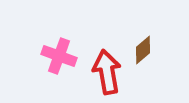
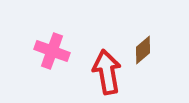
pink cross: moved 7 px left, 5 px up
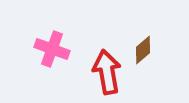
pink cross: moved 2 px up
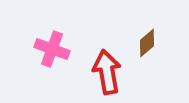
brown diamond: moved 4 px right, 7 px up
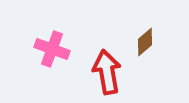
brown diamond: moved 2 px left, 1 px up
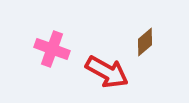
red arrow: rotated 129 degrees clockwise
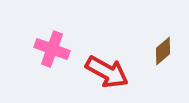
brown diamond: moved 18 px right, 9 px down
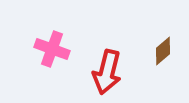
red arrow: rotated 75 degrees clockwise
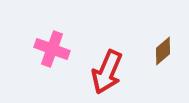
red arrow: rotated 9 degrees clockwise
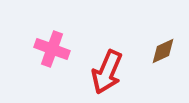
brown diamond: rotated 16 degrees clockwise
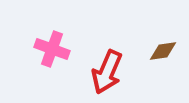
brown diamond: rotated 16 degrees clockwise
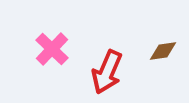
pink cross: rotated 24 degrees clockwise
